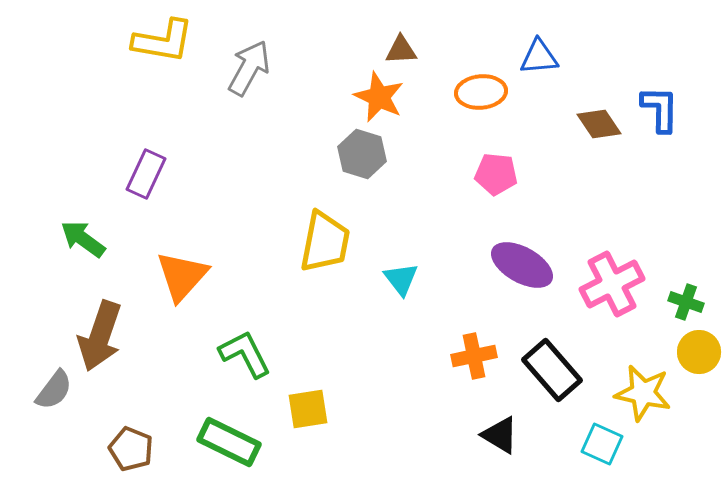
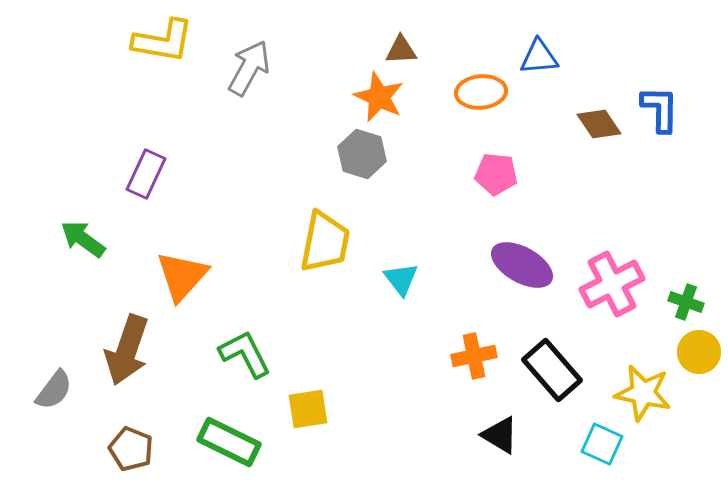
brown arrow: moved 27 px right, 14 px down
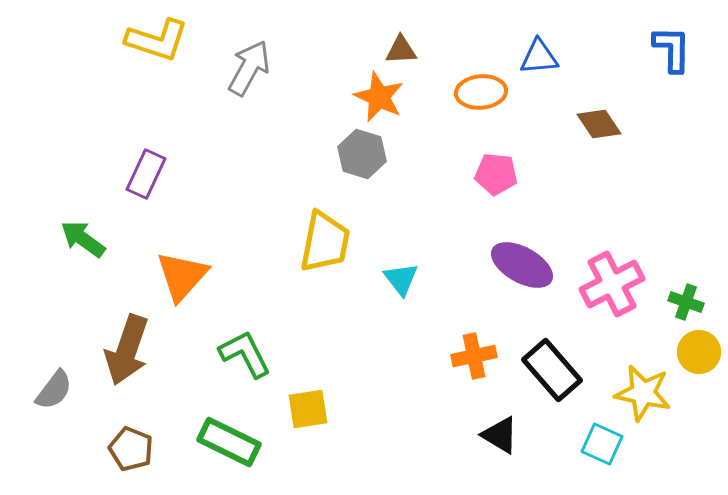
yellow L-shape: moved 6 px left, 1 px up; rotated 8 degrees clockwise
blue L-shape: moved 12 px right, 60 px up
